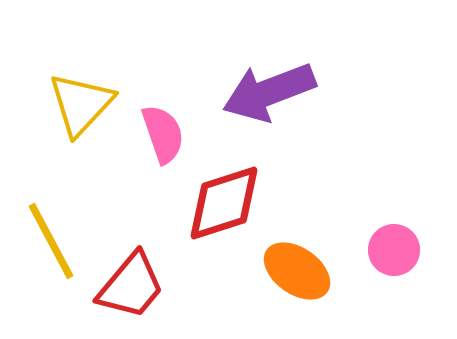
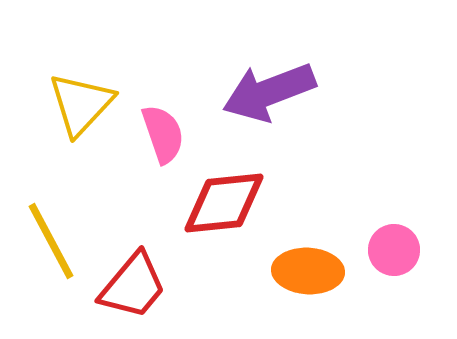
red diamond: rotated 12 degrees clockwise
orange ellipse: moved 11 px right; rotated 32 degrees counterclockwise
red trapezoid: moved 2 px right
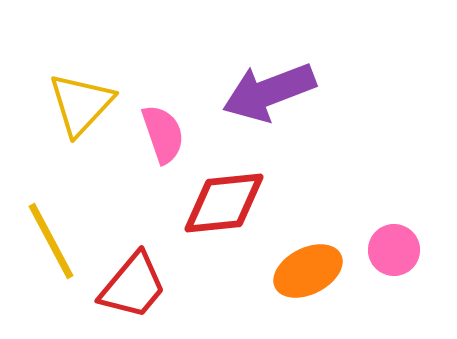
orange ellipse: rotated 30 degrees counterclockwise
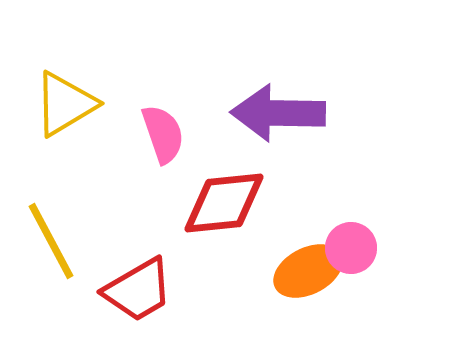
purple arrow: moved 9 px right, 21 px down; rotated 22 degrees clockwise
yellow triangle: moved 16 px left; rotated 16 degrees clockwise
pink circle: moved 43 px left, 2 px up
red trapezoid: moved 5 px right, 4 px down; rotated 20 degrees clockwise
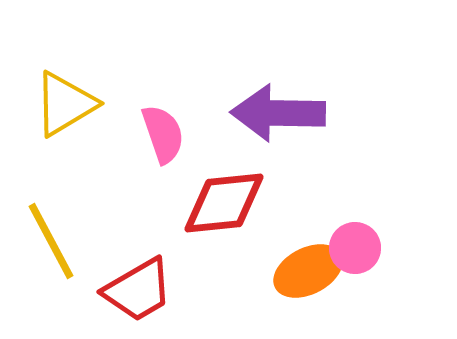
pink circle: moved 4 px right
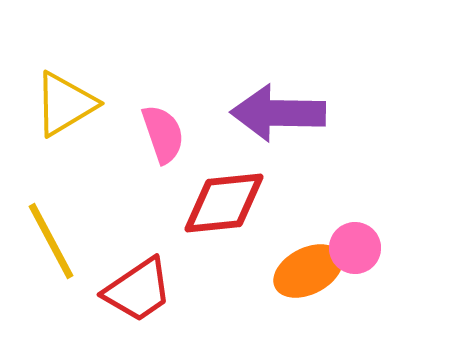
red trapezoid: rotated 4 degrees counterclockwise
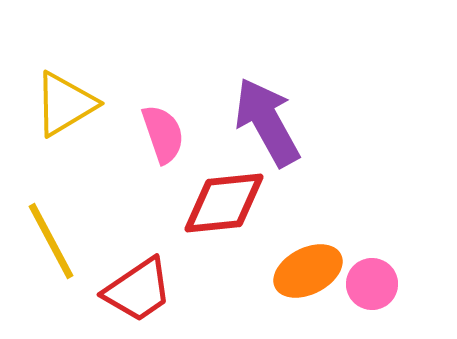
purple arrow: moved 11 px left, 9 px down; rotated 60 degrees clockwise
pink circle: moved 17 px right, 36 px down
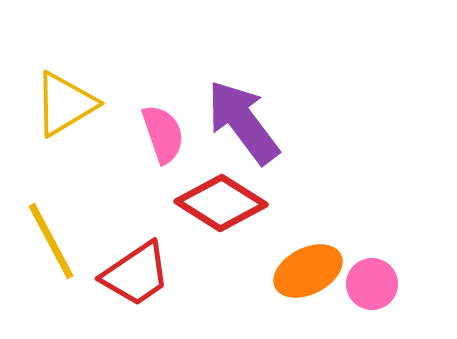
purple arrow: moved 24 px left; rotated 8 degrees counterclockwise
red diamond: moved 3 px left; rotated 38 degrees clockwise
red trapezoid: moved 2 px left, 16 px up
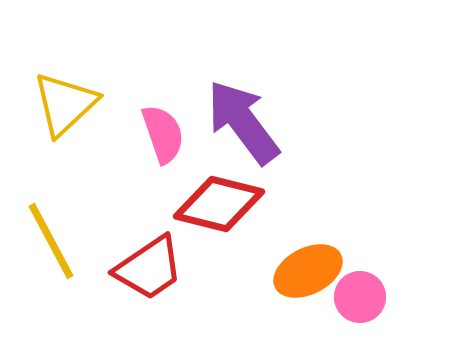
yellow triangle: rotated 12 degrees counterclockwise
red diamond: moved 2 px left, 1 px down; rotated 18 degrees counterclockwise
red trapezoid: moved 13 px right, 6 px up
pink circle: moved 12 px left, 13 px down
